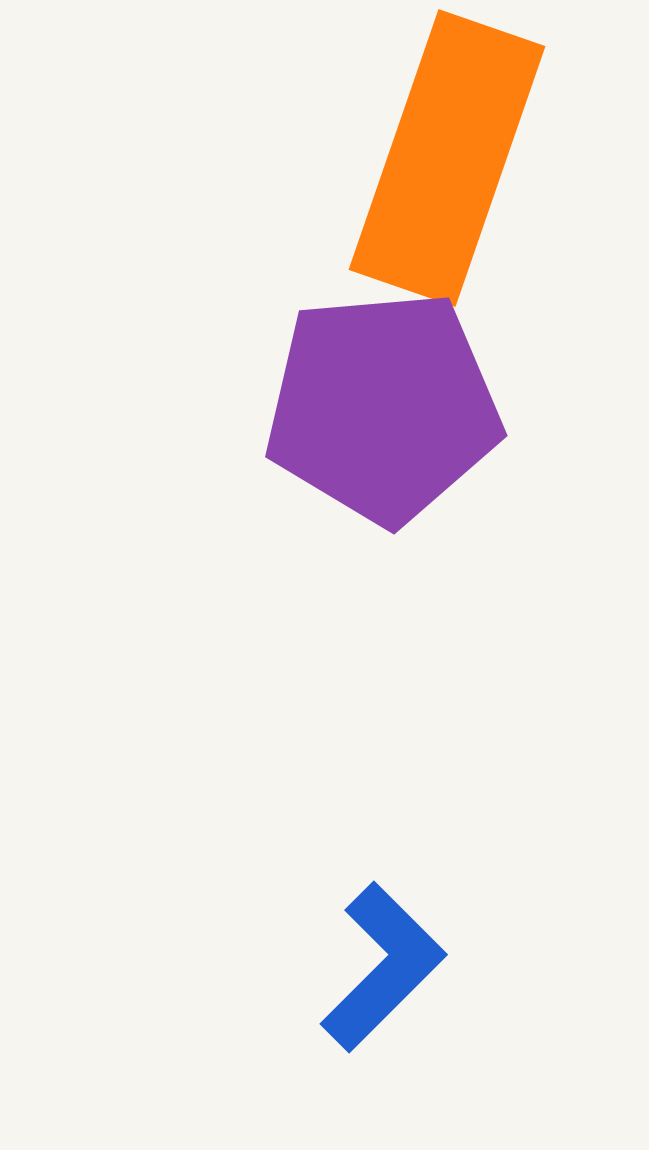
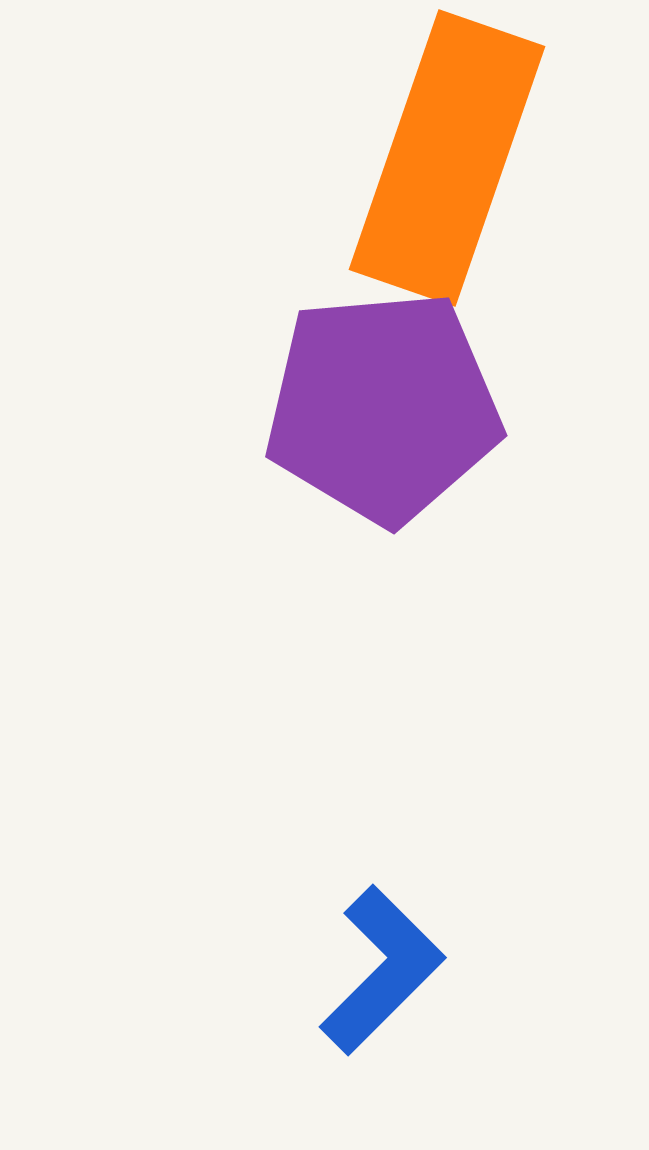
blue L-shape: moved 1 px left, 3 px down
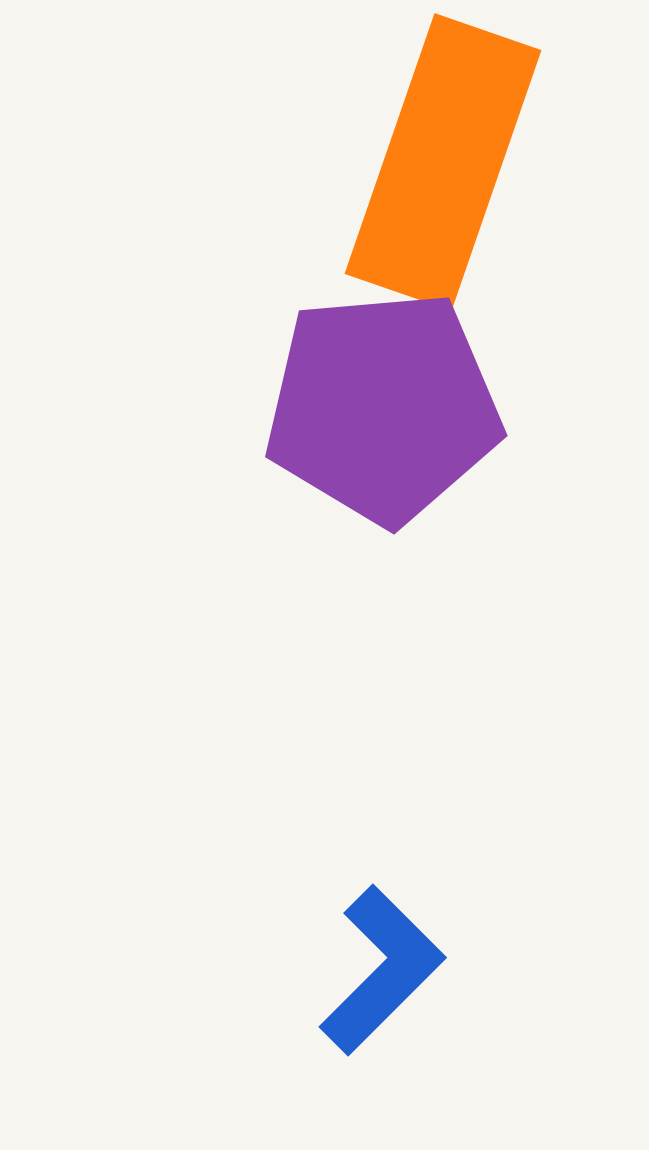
orange rectangle: moved 4 px left, 4 px down
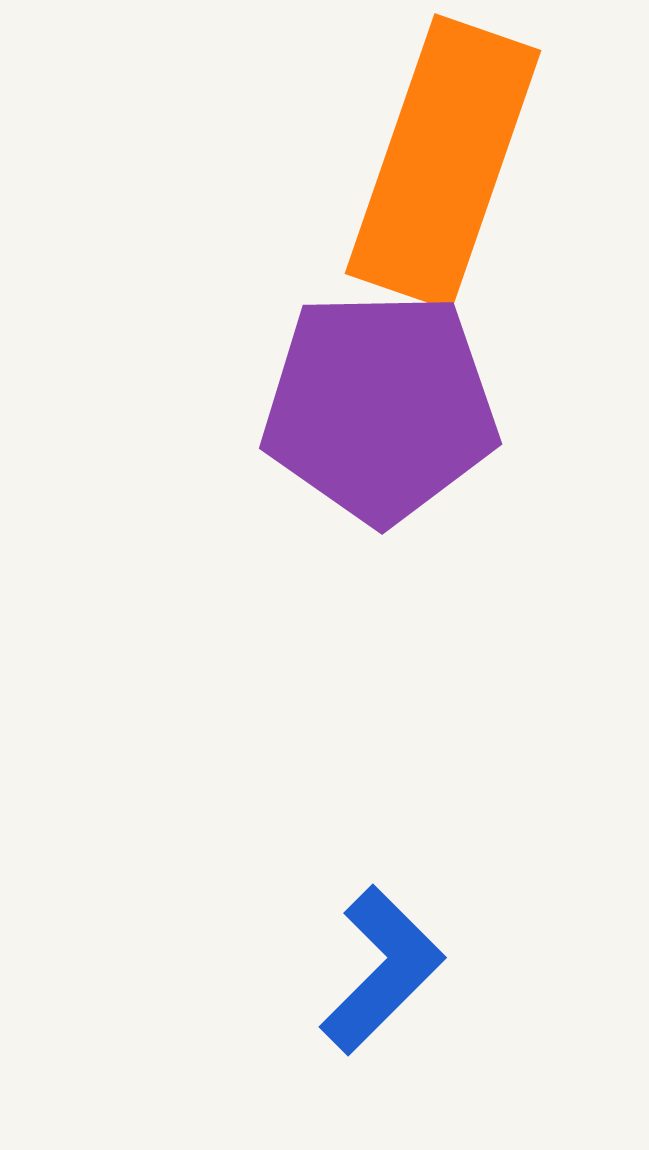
purple pentagon: moved 3 px left; rotated 4 degrees clockwise
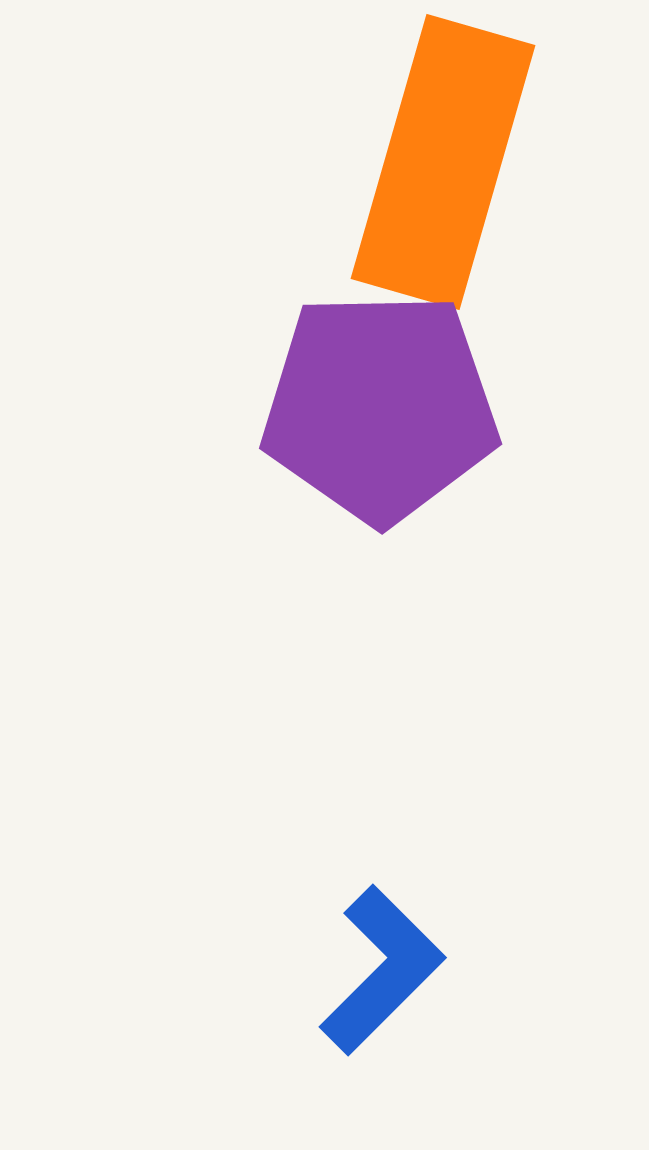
orange rectangle: rotated 3 degrees counterclockwise
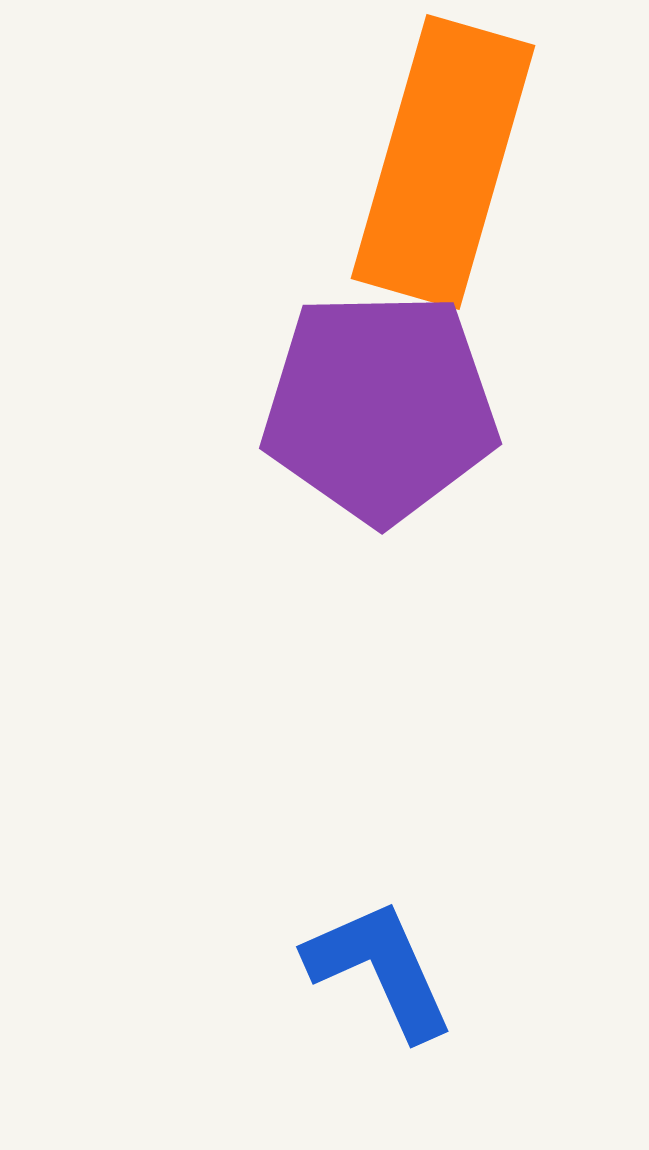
blue L-shape: moved 2 px left, 1 px up; rotated 69 degrees counterclockwise
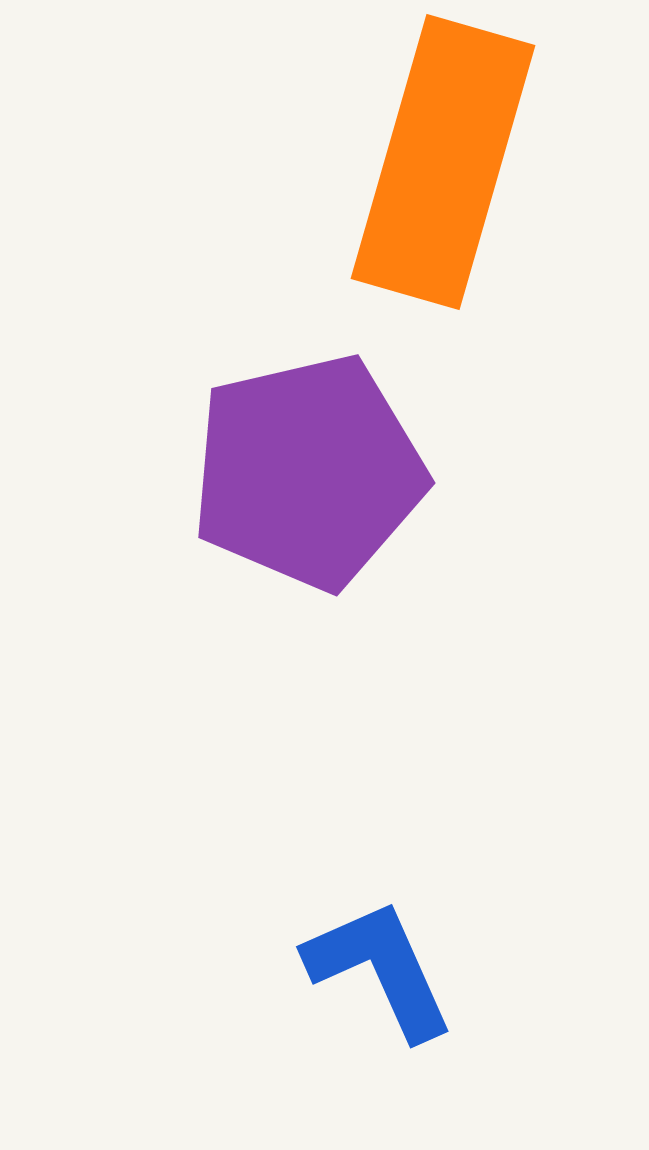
purple pentagon: moved 72 px left, 65 px down; rotated 12 degrees counterclockwise
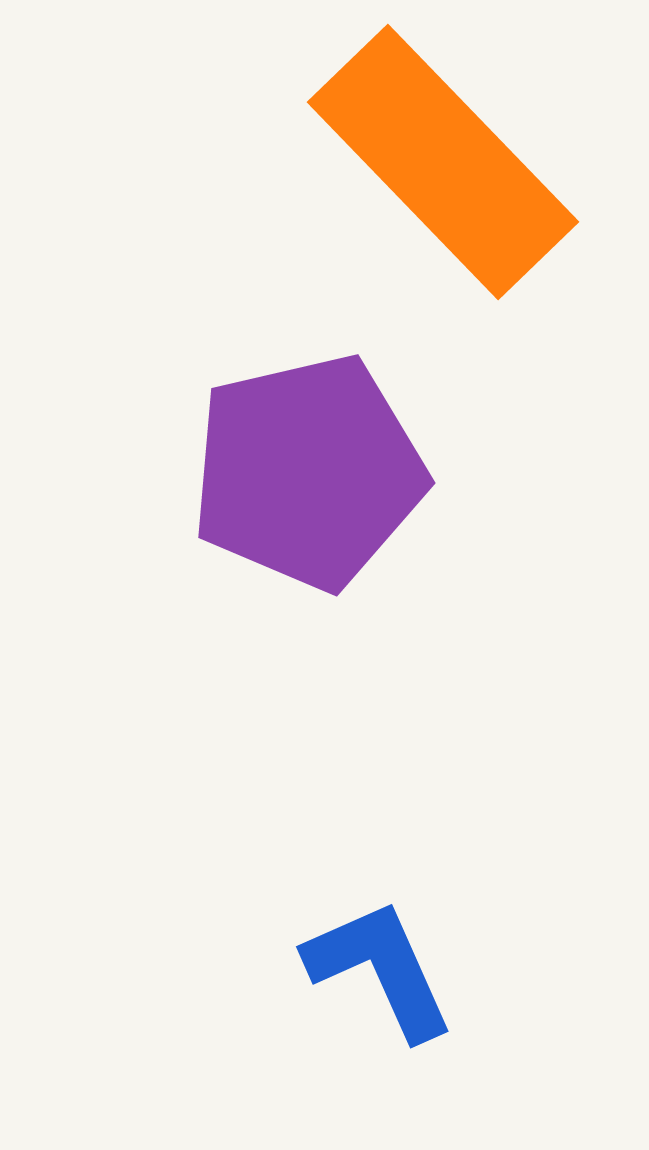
orange rectangle: rotated 60 degrees counterclockwise
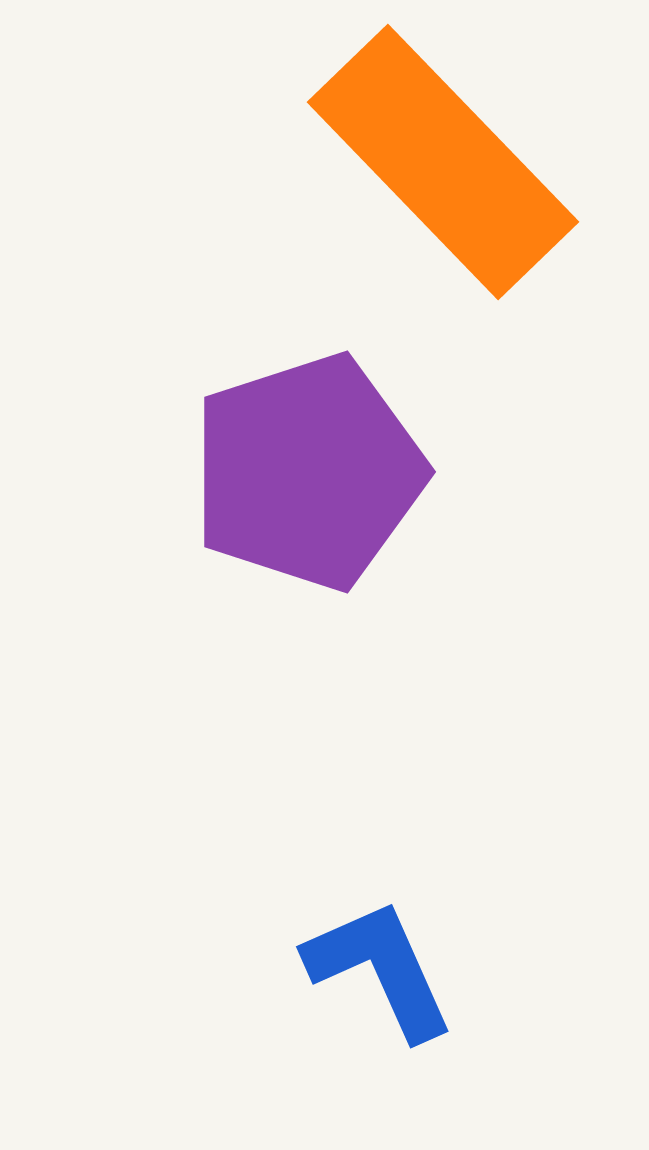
purple pentagon: rotated 5 degrees counterclockwise
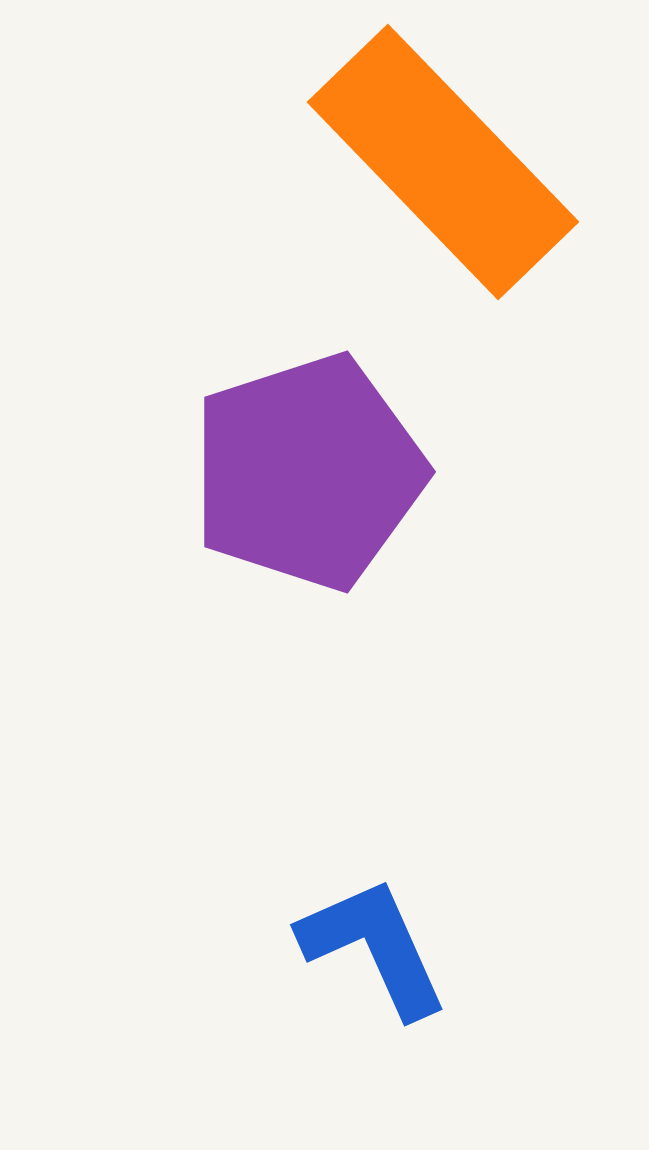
blue L-shape: moved 6 px left, 22 px up
